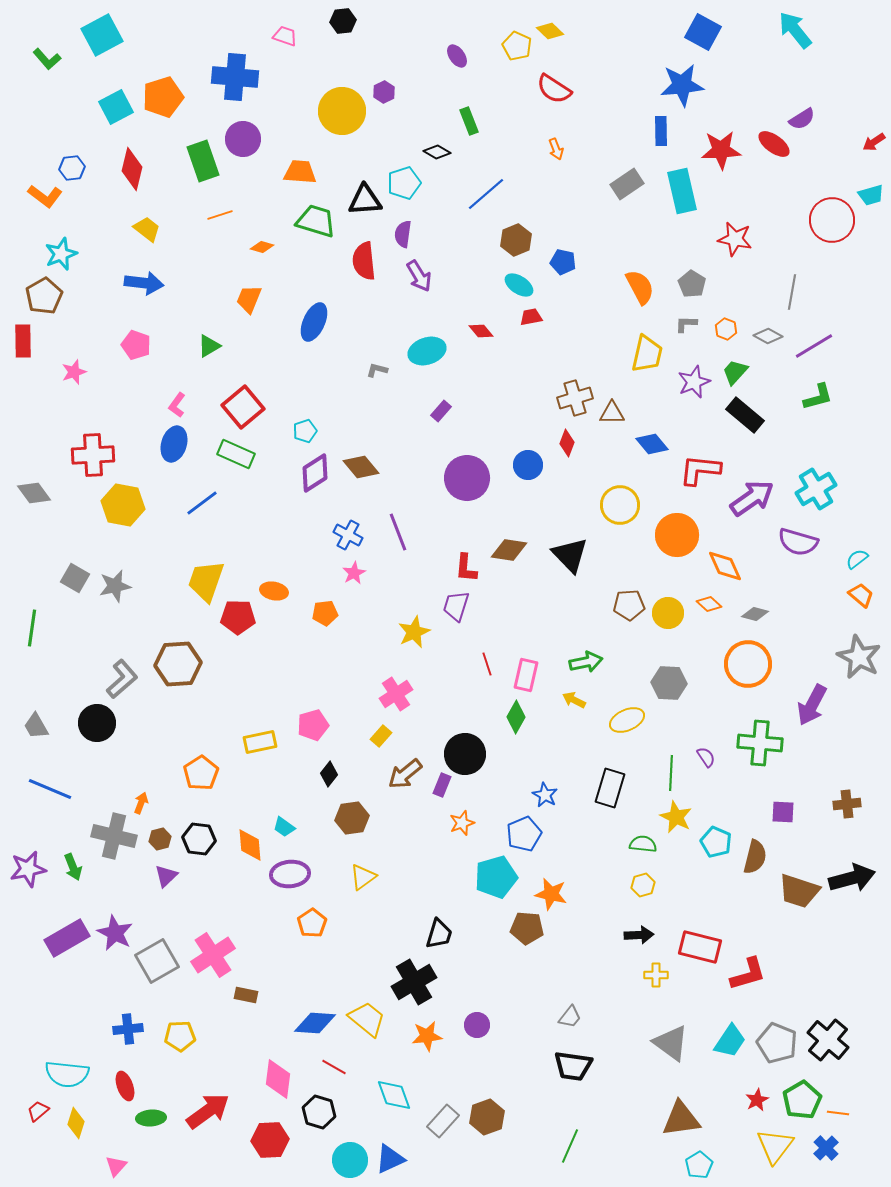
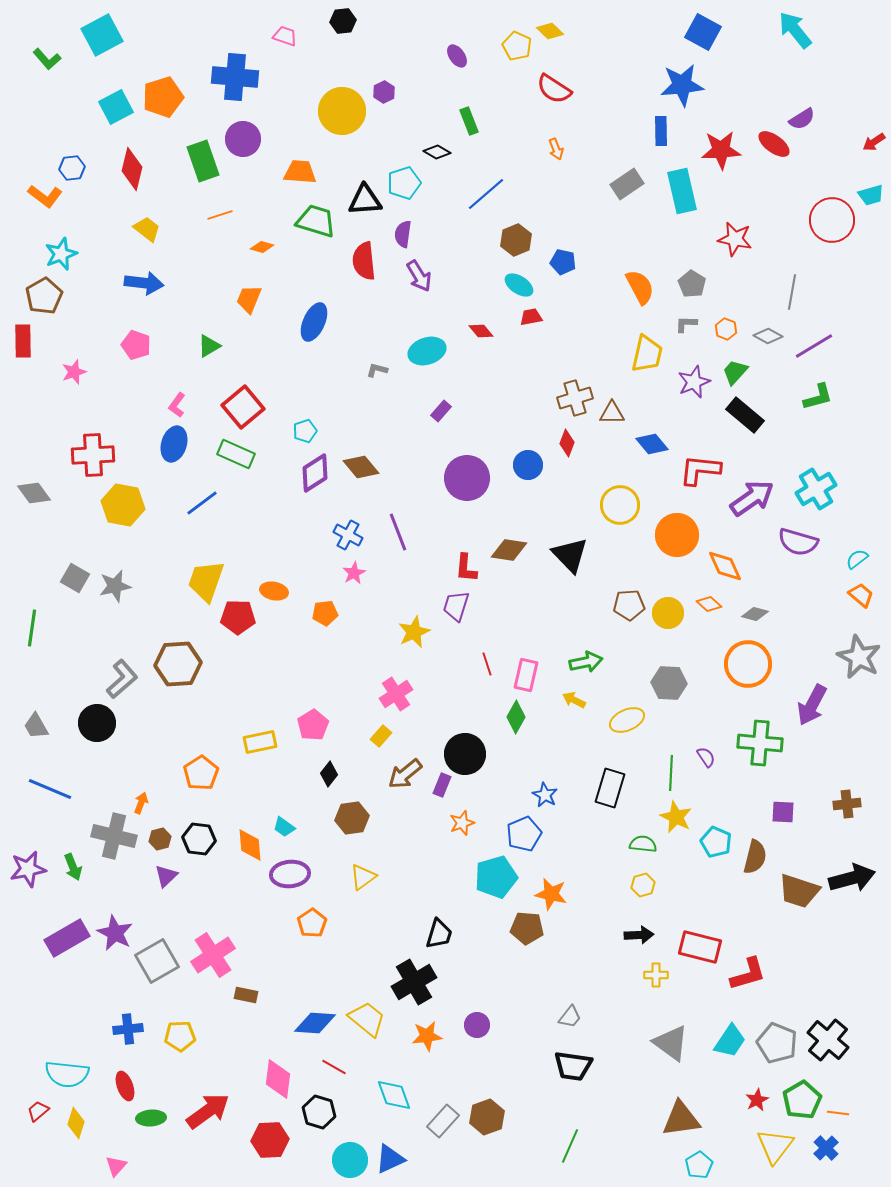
pink pentagon at (313, 725): rotated 16 degrees counterclockwise
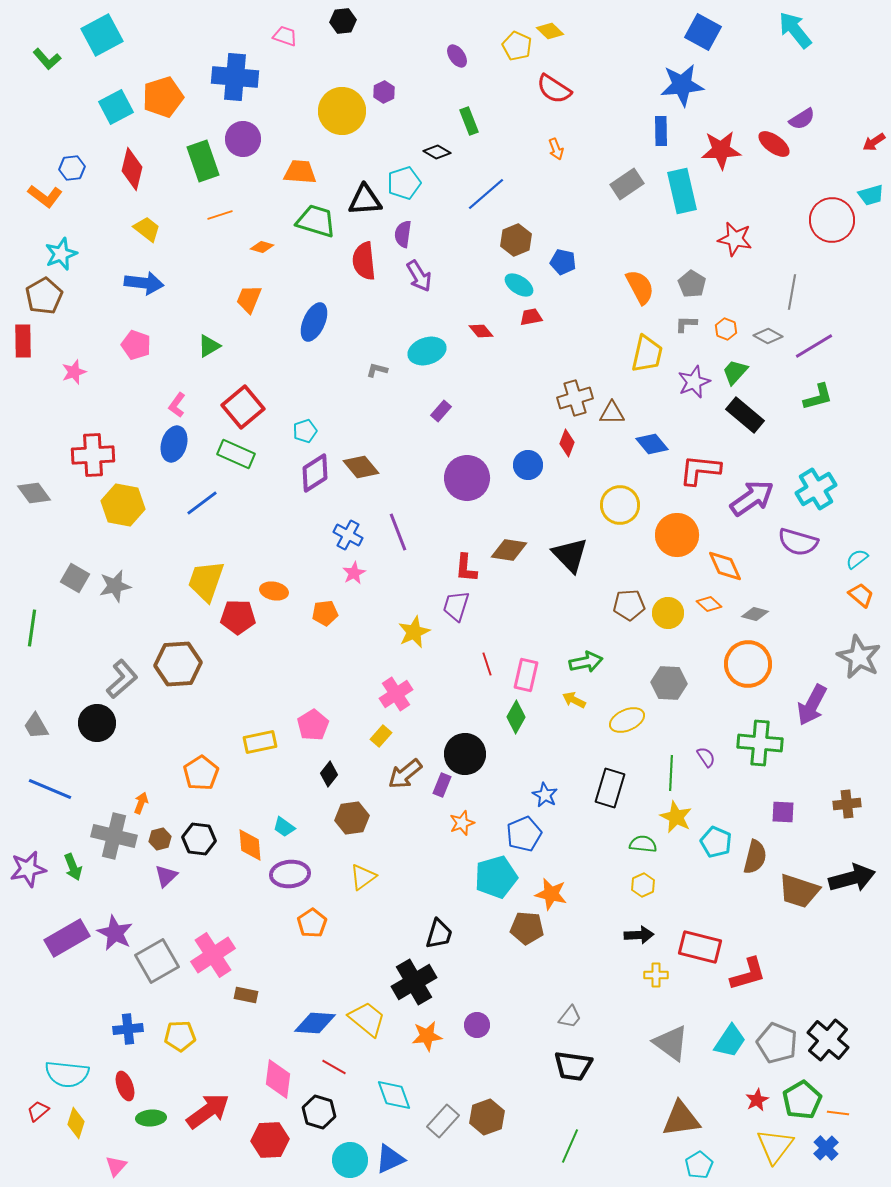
yellow hexagon at (643, 885): rotated 10 degrees counterclockwise
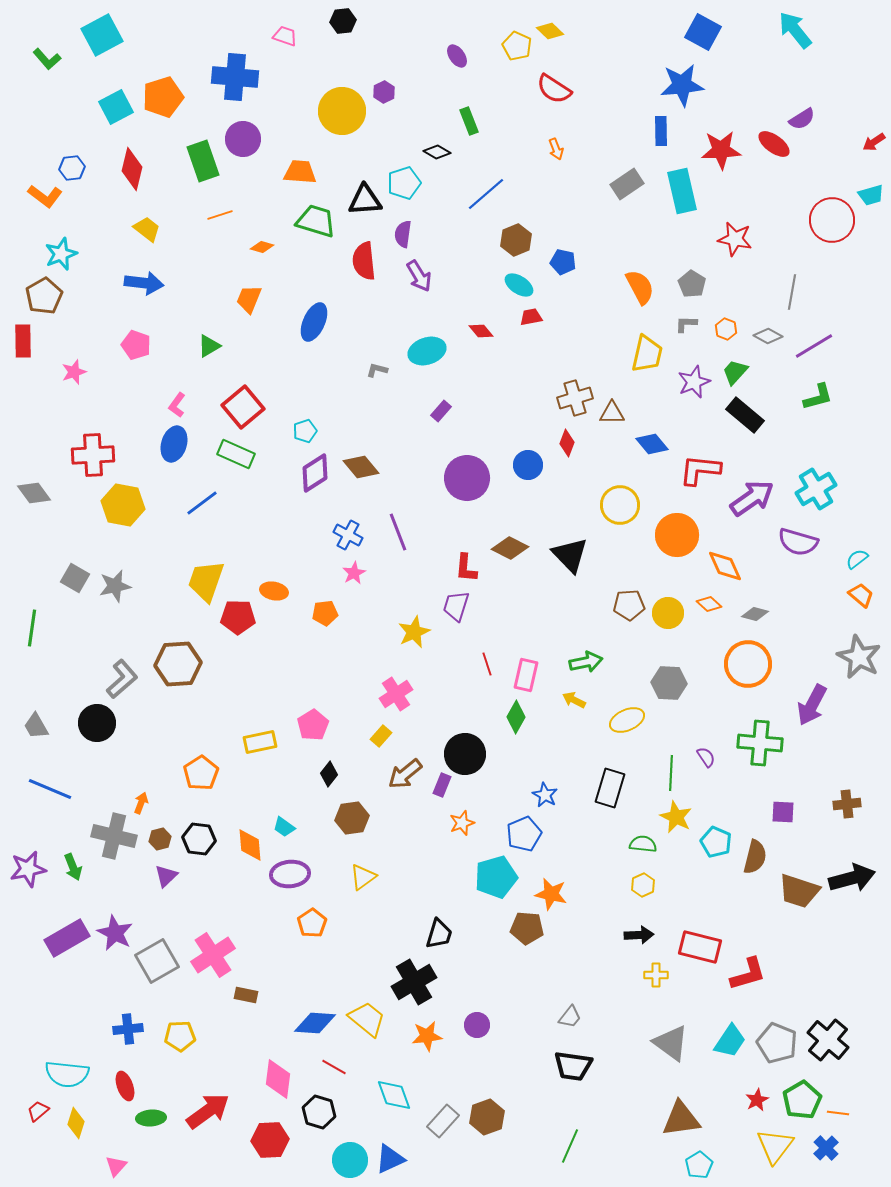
brown diamond at (509, 550): moved 1 px right, 2 px up; rotated 18 degrees clockwise
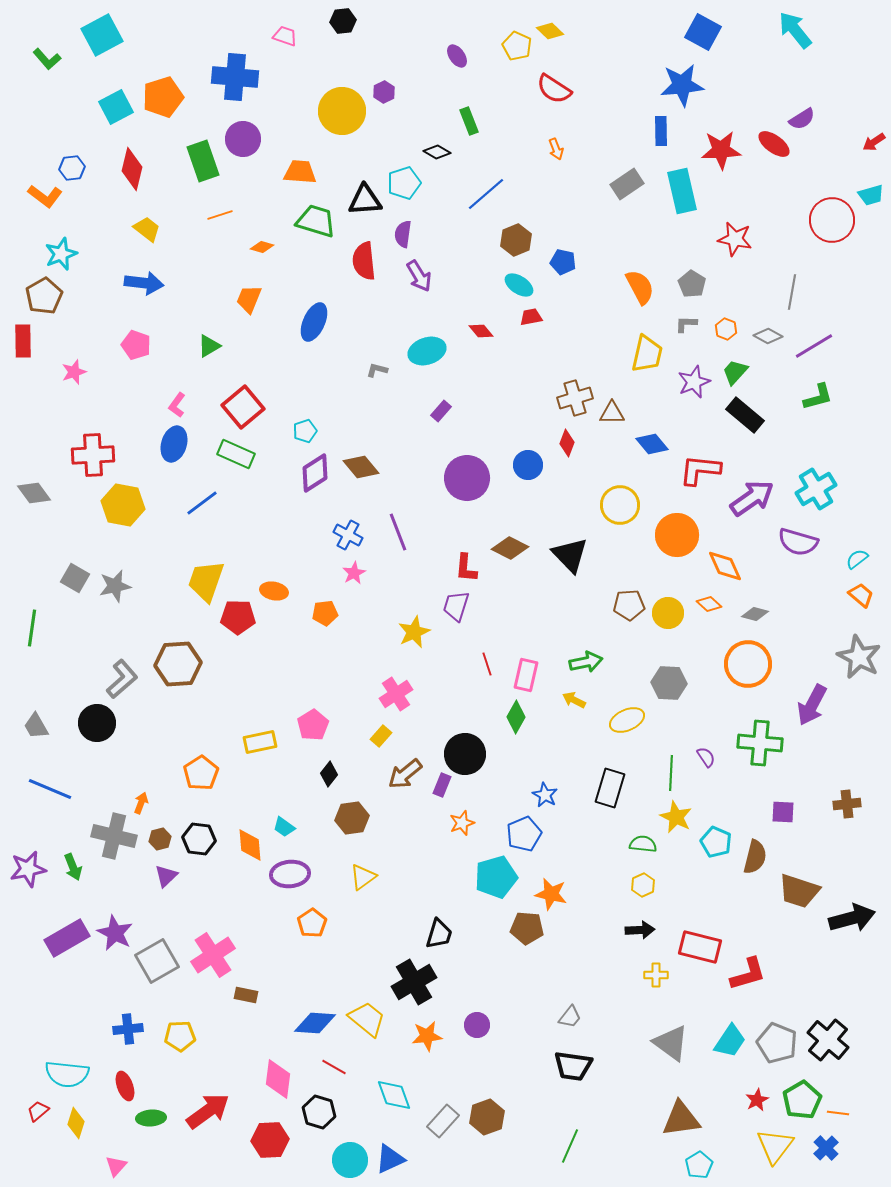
black arrow at (852, 878): moved 40 px down
black arrow at (639, 935): moved 1 px right, 5 px up
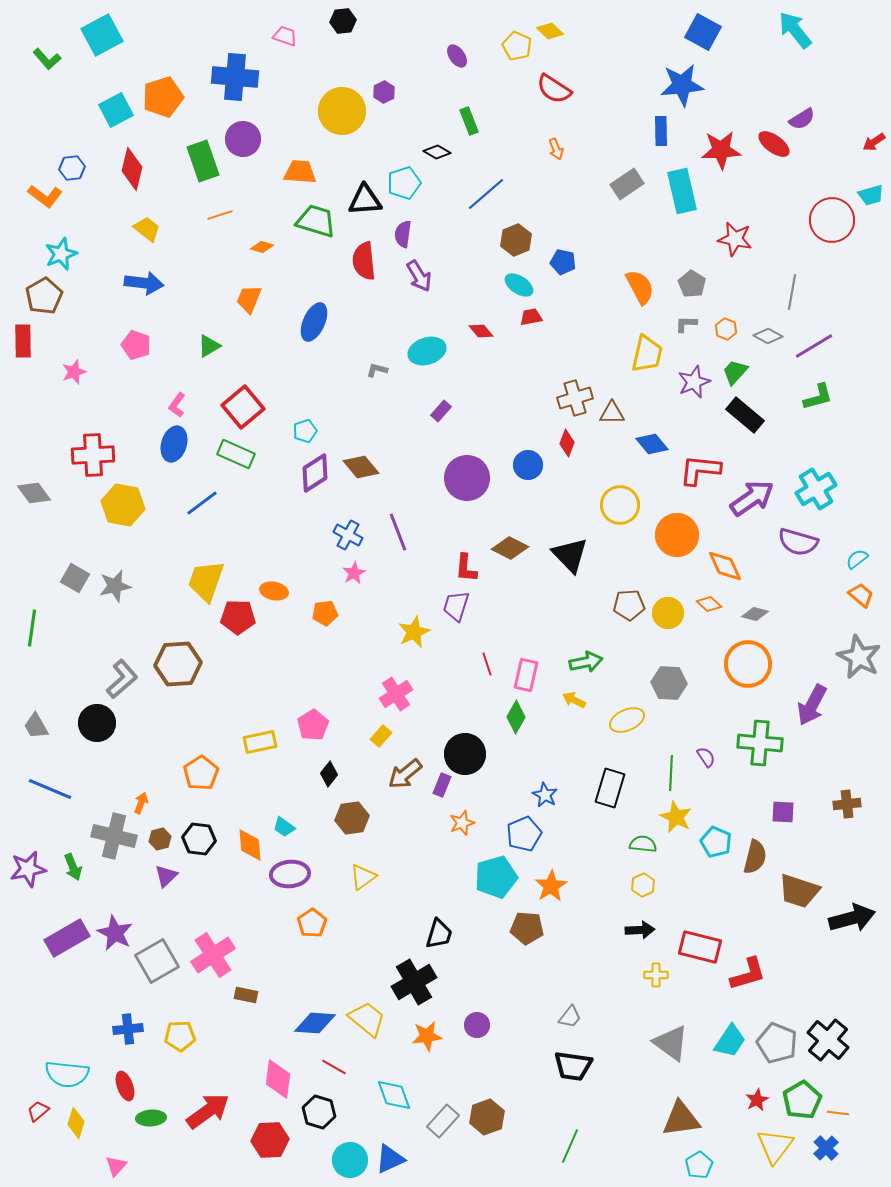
cyan square at (116, 107): moved 3 px down
orange star at (551, 894): moved 8 px up; rotated 28 degrees clockwise
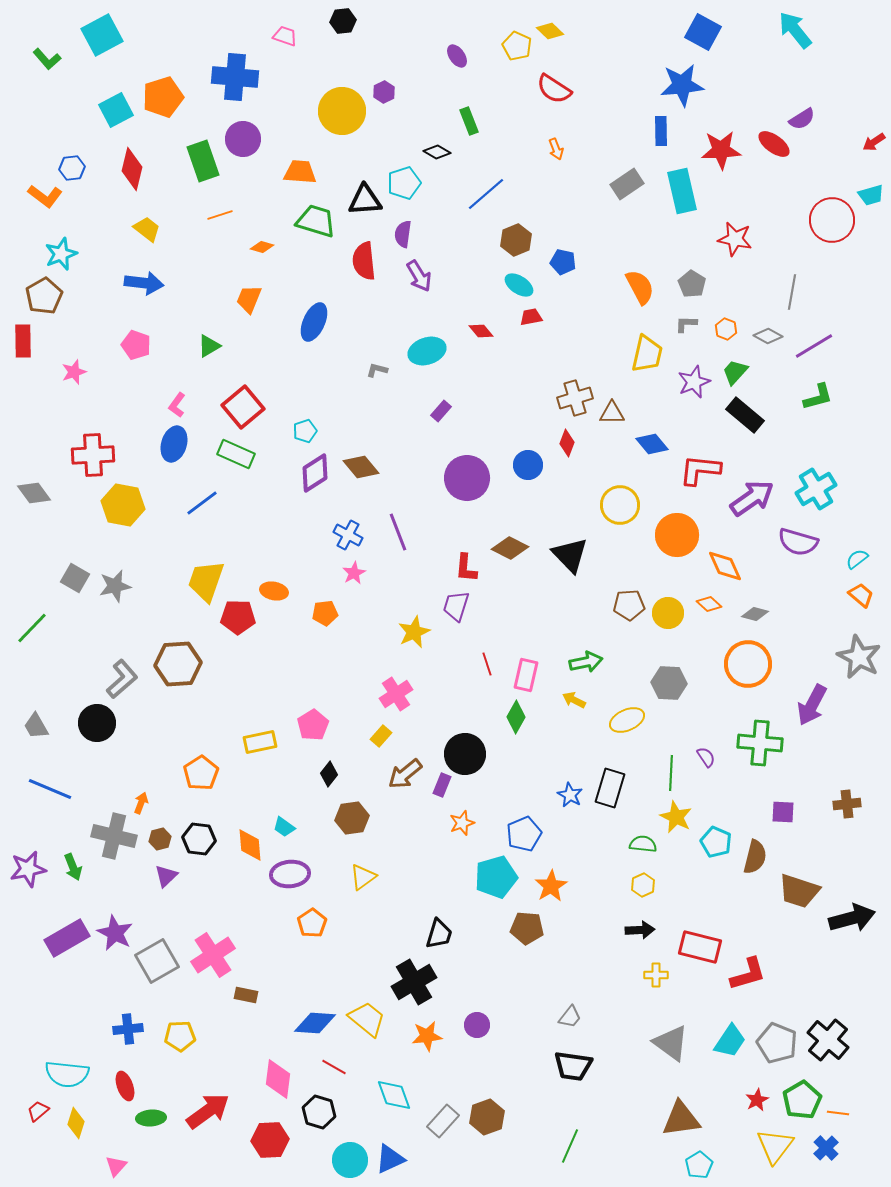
green line at (32, 628): rotated 36 degrees clockwise
blue star at (545, 795): moved 25 px right
